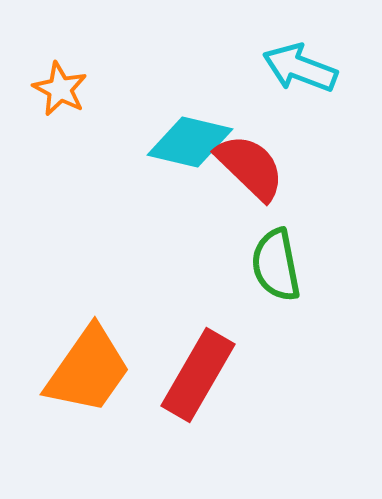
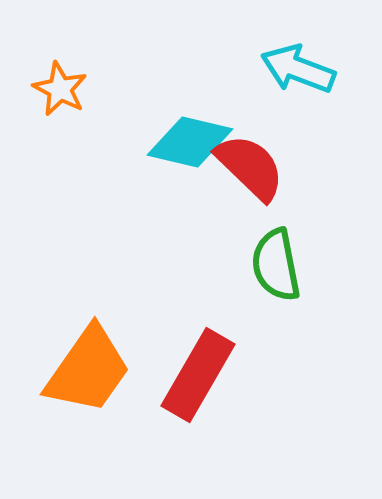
cyan arrow: moved 2 px left, 1 px down
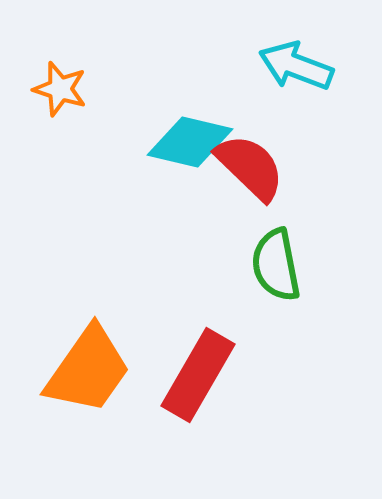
cyan arrow: moved 2 px left, 3 px up
orange star: rotated 10 degrees counterclockwise
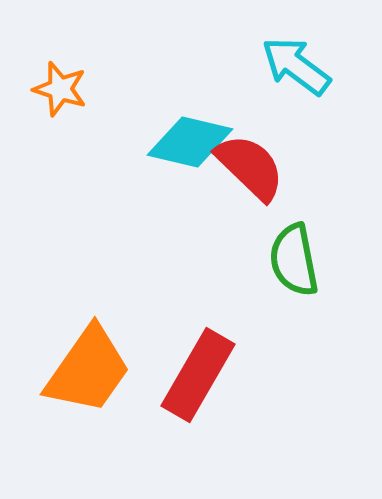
cyan arrow: rotated 16 degrees clockwise
green semicircle: moved 18 px right, 5 px up
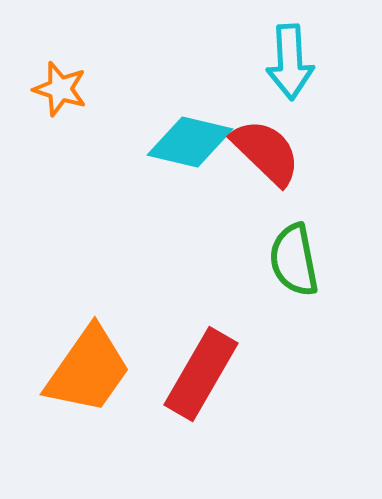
cyan arrow: moved 6 px left, 4 px up; rotated 130 degrees counterclockwise
red semicircle: moved 16 px right, 15 px up
red rectangle: moved 3 px right, 1 px up
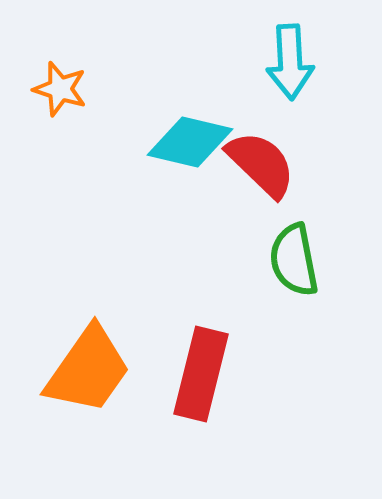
red semicircle: moved 5 px left, 12 px down
red rectangle: rotated 16 degrees counterclockwise
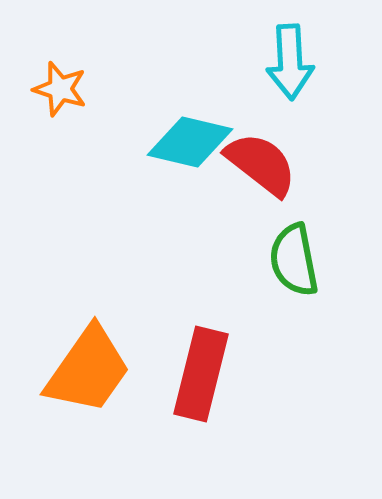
red semicircle: rotated 6 degrees counterclockwise
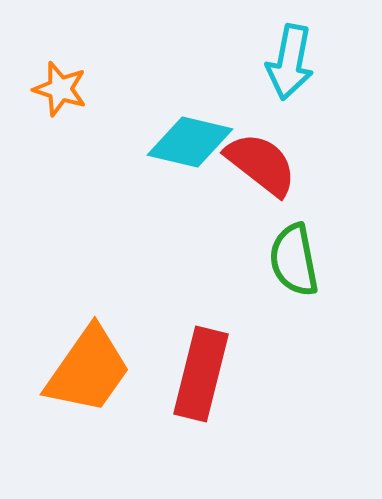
cyan arrow: rotated 14 degrees clockwise
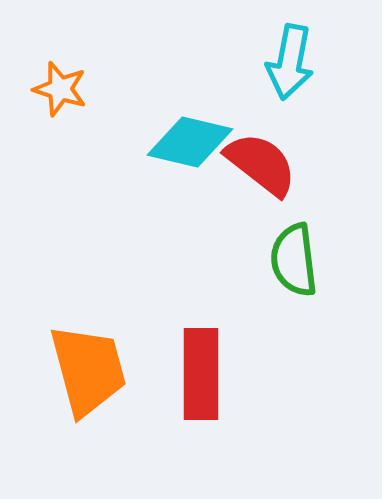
green semicircle: rotated 4 degrees clockwise
orange trapezoid: rotated 50 degrees counterclockwise
red rectangle: rotated 14 degrees counterclockwise
